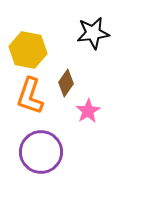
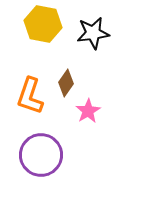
yellow hexagon: moved 15 px right, 26 px up
purple circle: moved 3 px down
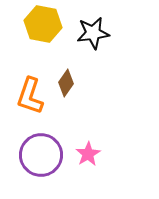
pink star: moved 43 px down
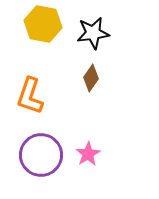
brown diamond: moved 25 px right, 5 px up
